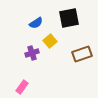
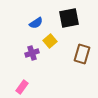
brown rectangle: rotated 54 degrees counterclockwise
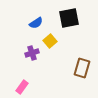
brown rectangle: moved 14 px down
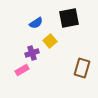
pink rectangle: moved 17 px up; rotated 24 degrees clockwise
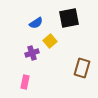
pink rectangle: moved 3 px right, 12 px down; rotated 48 degrees counterclockwise
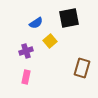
purple cross: moved 6 px left, 2 px up
pink rectangle: moved 1 px right, 5 px up
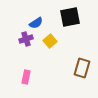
black square: moved 1 px right, 1 px up
purple cross: moved 12 px up
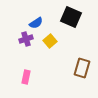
black square: moved 1 px right; rotated 35 degrees clockwise
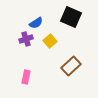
brown rectangle: moved 11 px left, 2 px up; rotated 30 degrees clockwise
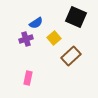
black square: moved 5 px right
yellow square: moved 4 px right, 3 px up
brown rectangle: moved 10 px up
pink rectangle: moved 2 px right, 1 px down
